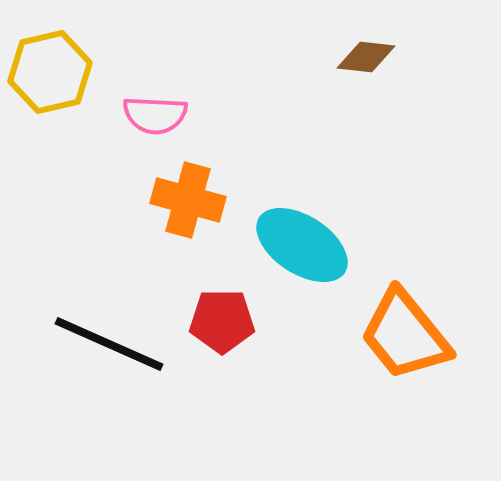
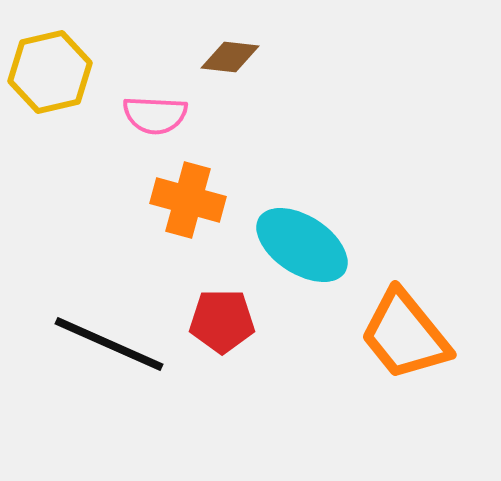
brown diamond: moved 136 px left
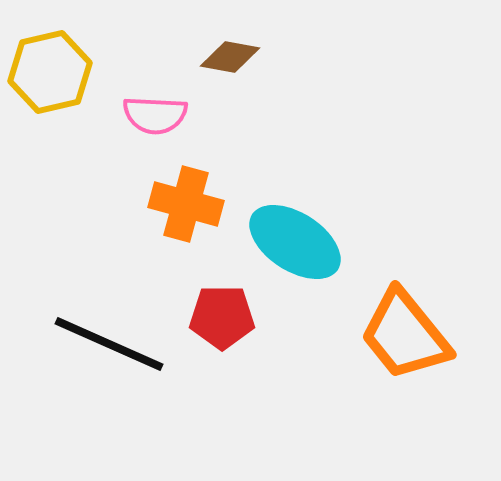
brown diamond: rotated 4 degrees clockwise
orange cross: moved 2 px left, 4 px down
cyan ellipse: moved 7 px left, 3 px up
red pentagon: moved 4 px up
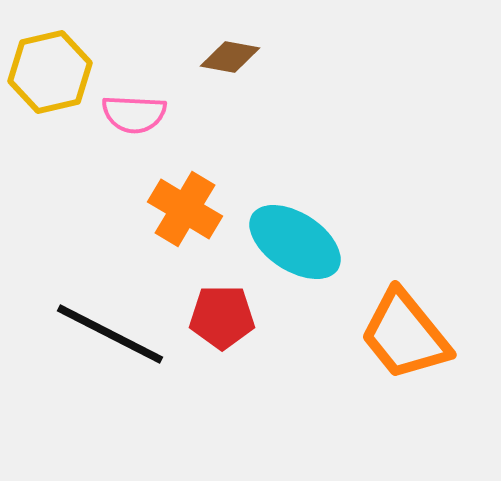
pink semicircle: moved 21 px left, 1 px up
orange cross: moved 1 px left, 5 px down; rotated 16 degrees clockwise
black line: moved 1 px right, 10 px up; rotated 3 degrees clockwise
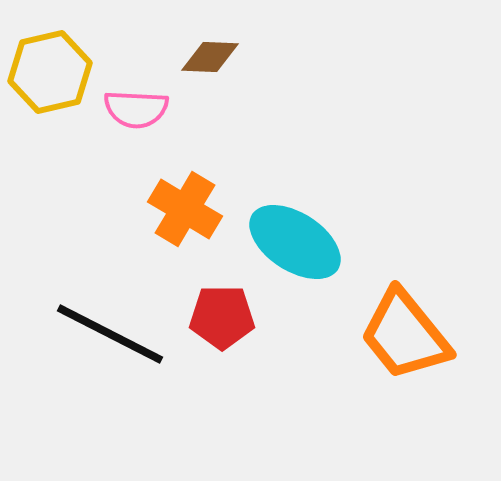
brown diamond: moved 20 px left; rotated 8 degrees counterclockwise
pink semicircle: moved 2 px right, 5 px up
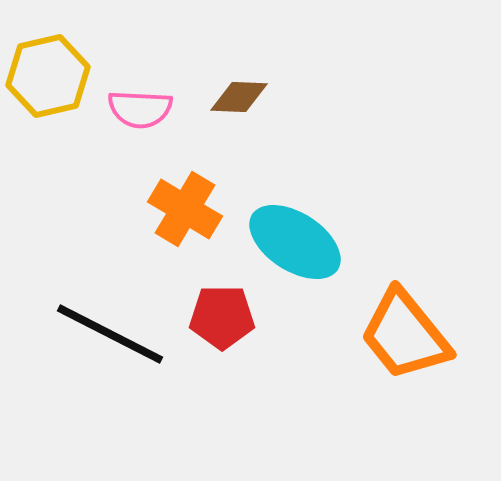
brown diamond: moved 29 px right, 40 px down
yellow hexagon: moved 2 px left, 4 px down
pink semicircle: moved 4 px right
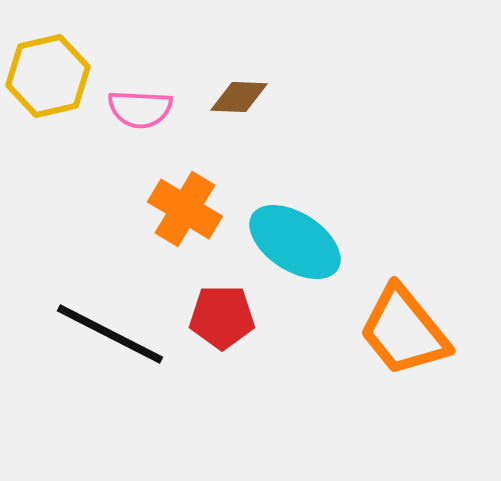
orange trapezoid: moved 1 px left, 4 px up
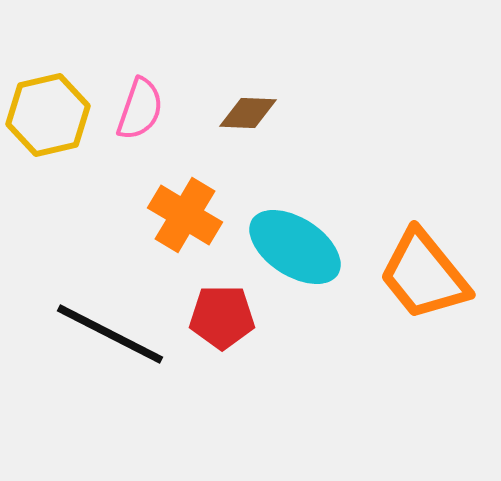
yellow hexagon: moved 39 px down
brown diamond: moved 9 px right, 16 px down
pink semicircle: rotated 74 degrees counterclockwise
orange cross: moved 6 px down
cyan ellipse: moved 5 px down
orange trapezoid: moved 20 px right, 56 px up
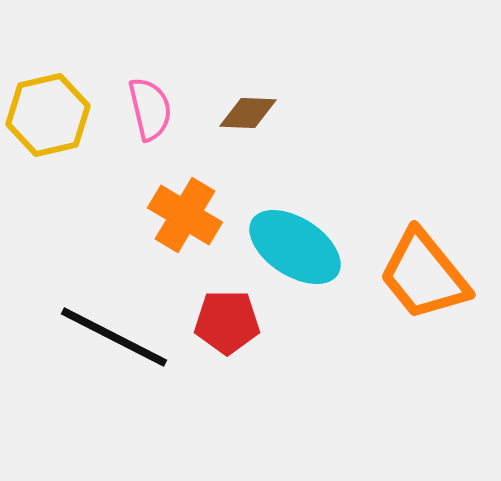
pink semicircle: moved 10 px right; rotated 32 degrees counterclockwise
red pentagon: moved 5 px right, 5 px down
black line: moved 4 px right, 3 px down
